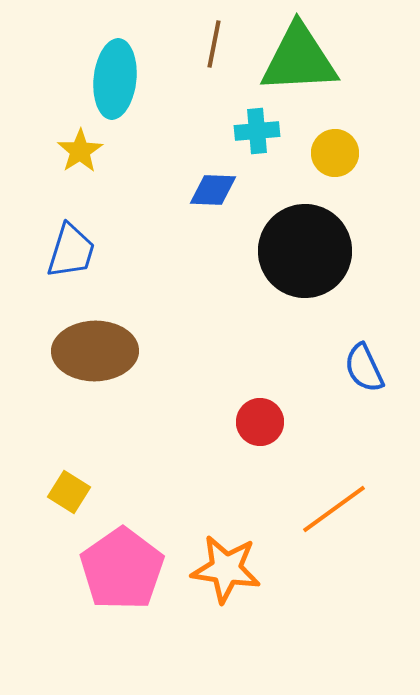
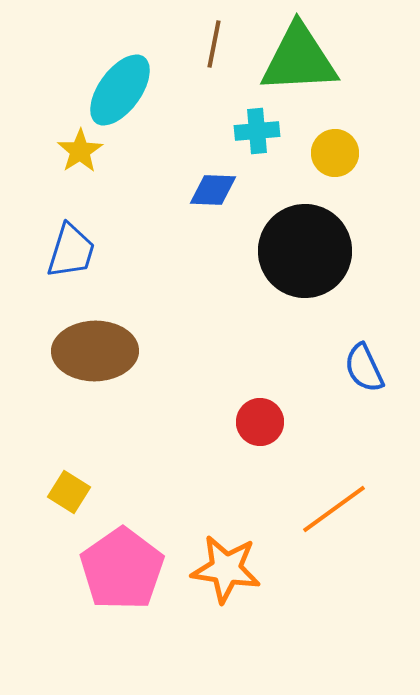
cyan ellipse: moved 5 px right, 11 px down; rotated 30 degrees clockwise
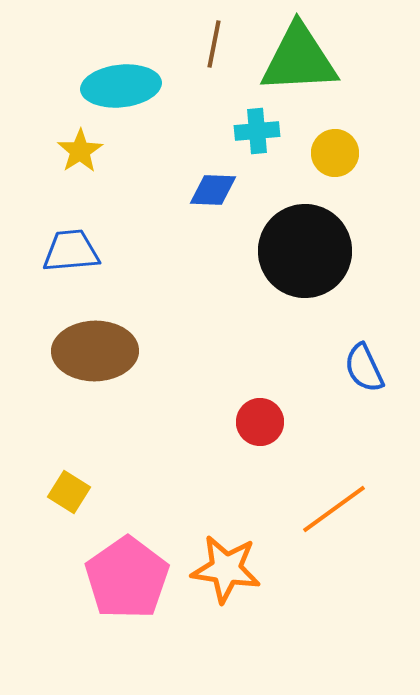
cyan ellipse: moved 1 px right, 4 px up; rotated 48 degrees clockwise
blue trapezoid: rotated 112 degrees counterclockwise
pink pentagon: moved 5 px right, 9 px down
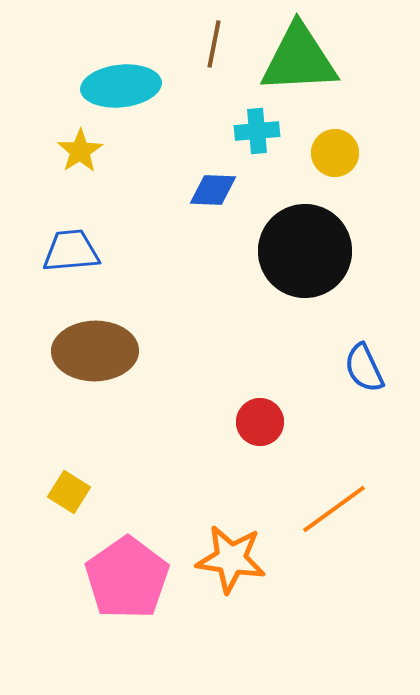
orange star: moved 5 px right, 10 px up
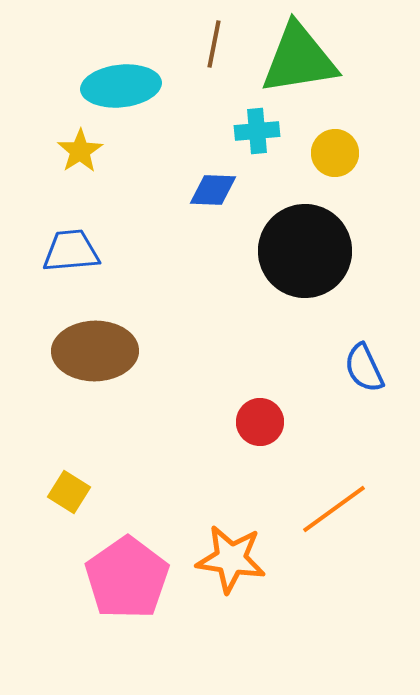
green triangle: rotated 6 degrees counterclockwise
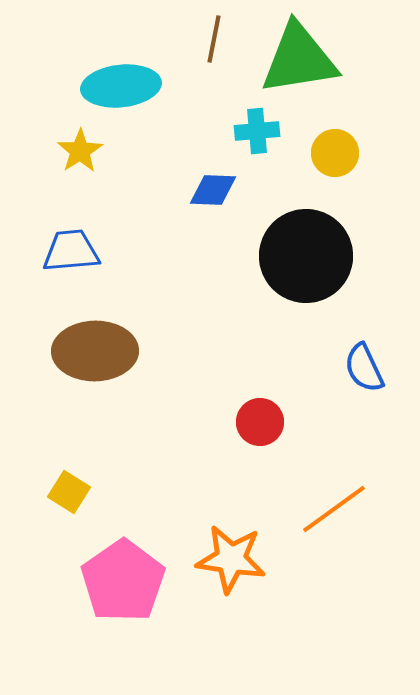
brown line: moved 5 px up
black circle: moved 1 px right, 5 px down
pink pentagon: moved 4 px left, 3 px down
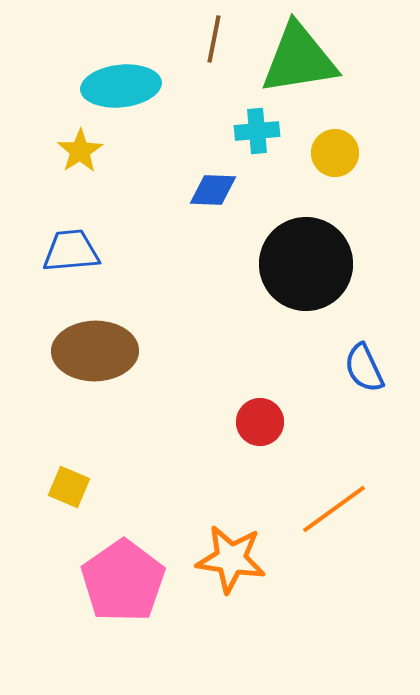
black circle: moved 8 px down
yellow square: moved 5 px up; rotated 9 degrees counterclockwise
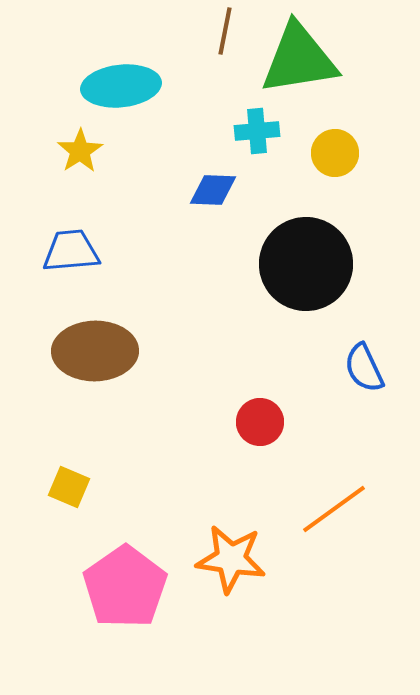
brown line: moved 11 px right, 8 px up
pink pentagon: moved 2 px right, 6 px down
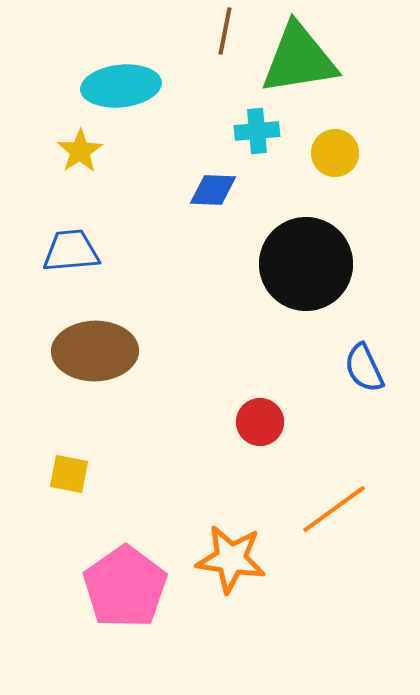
yellow square: moved 13 px up; rotated 12 degrees counterclockwise
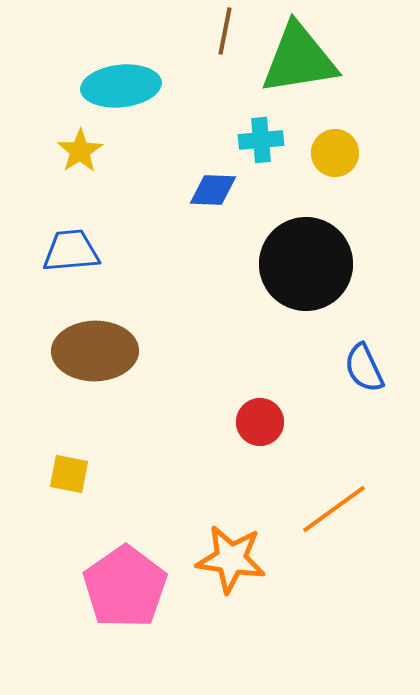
cyan cross: moved 4 px right, 9 px down
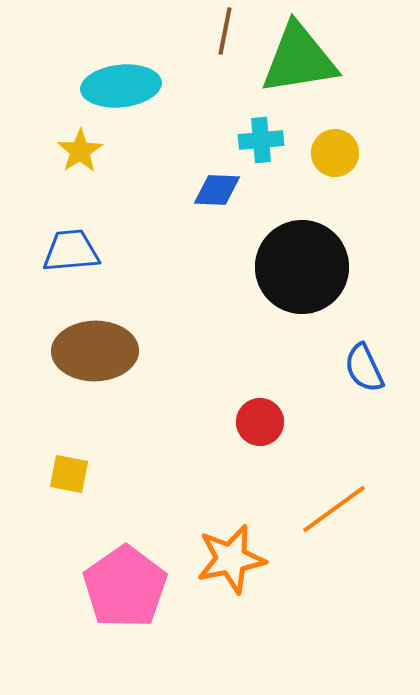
blue diamond: moved 4 px right
black circle: moved 4 px left, 3 px down
orange star: rotated 20 degrees counterclockwise
